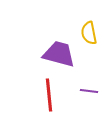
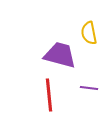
purple trapezoid: moved 1 px right, 1 px down
purple line: moved 3 px up
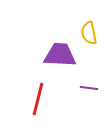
purple trapezoid: rotated 12 degrees counterclockwise
red line: moved 11 px left, 4 px down; rotated 20 degrees clockwise
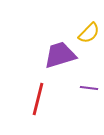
yellow semicircle: rotated 125 degrees counterclockwise
purple trapezoid: rotated 20 degrees counterclockwise
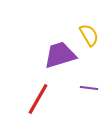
yellow semicircle: moved 2 px down; rotated 75 degrees counterclockwise
red line: rotated 16 degrees clockwise
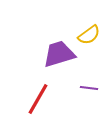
yellow semicircle: rotated 85 degrees clockwise
purple trapezoid: moved 1 px left, 1 px up
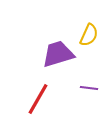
yellow semicircle: rotated 30 degrees counterclockwise
purple trapezoid: moved 1 px left
